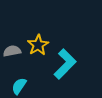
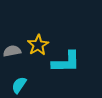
cyan L-shape: moved 1 px right, 2 px up; rotated 44 degrees clockwise
cyan semicircle: moved 1 px up
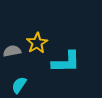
yellow star: moved 1 px left, 2 px up
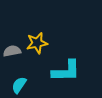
yellow star: rotated 20 degrees clockwise
cyan L-shape: moved 9 px down
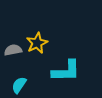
yellow star: rotated 15 degrees counterclockwise
gray semicircle: moved 1 px right, 1 px up
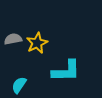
gray semicircle: moved 11 px up
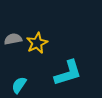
cyan L-shape: moved 2 px right, 2 px down; rotated 16 degrees counterclockwise
